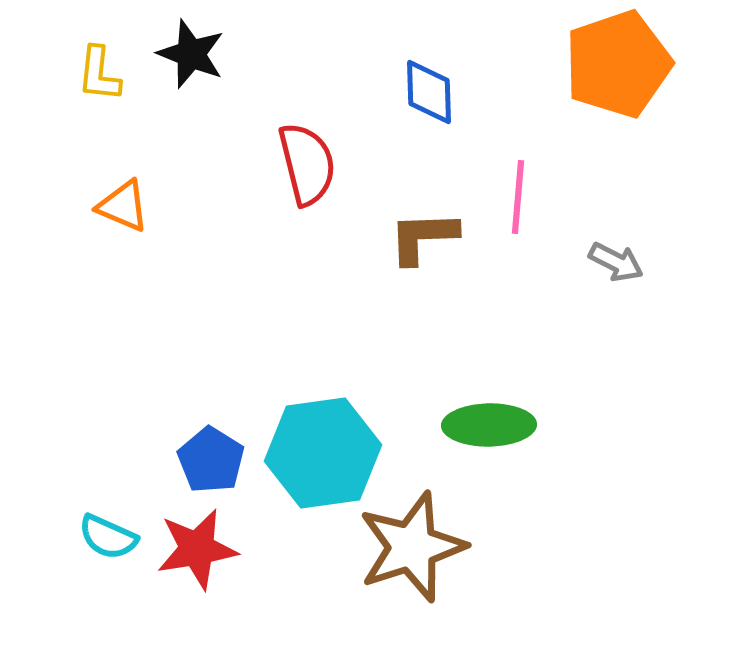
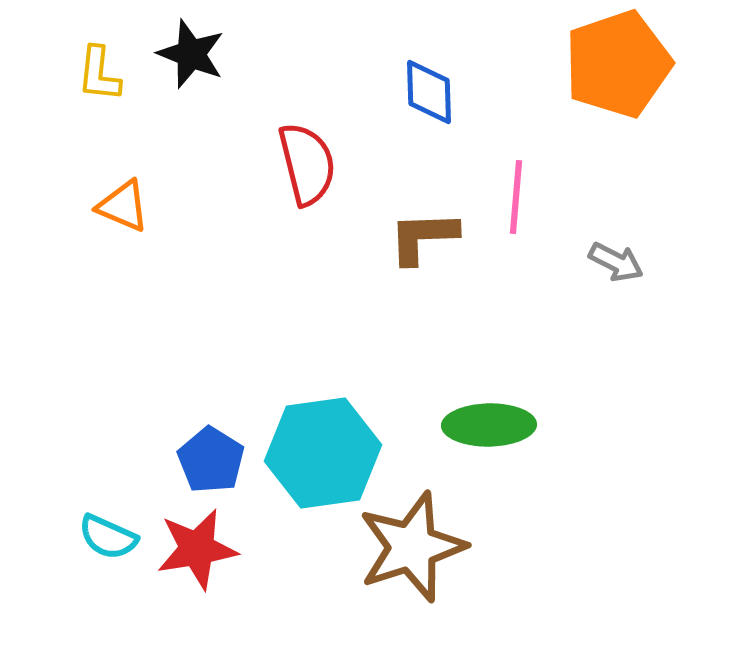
pink line: moved 2 px left
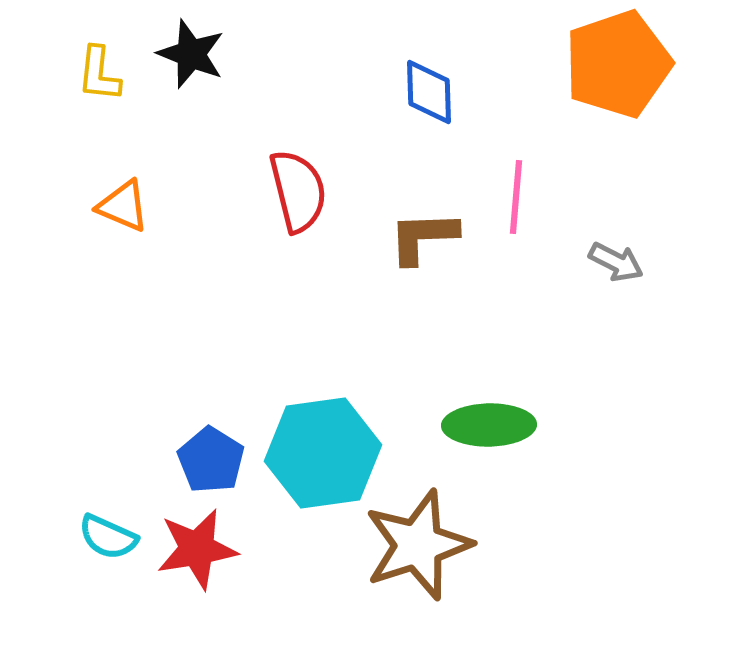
red semicircle: moved 9 px left, 27 px down
brown star: moved 6 px right, 2 px up
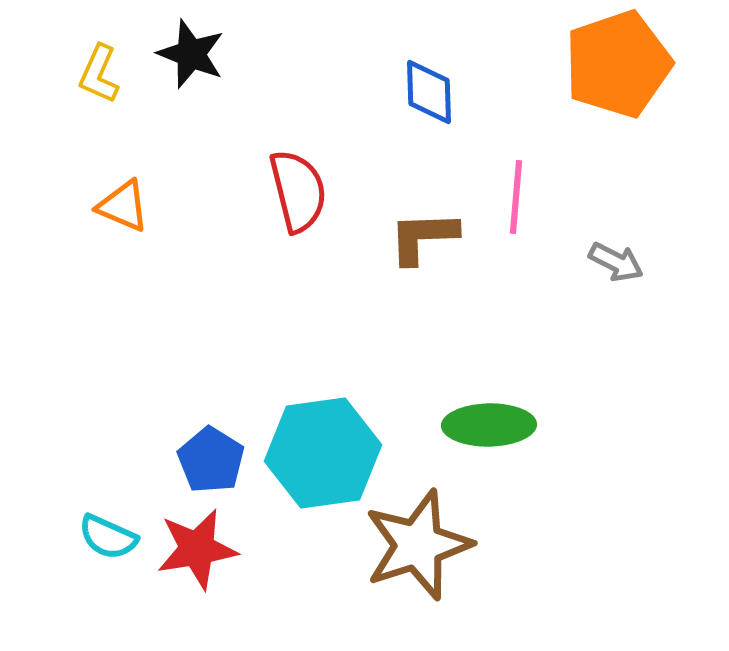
yellow L-shape: rotated 18 degrees clockwise
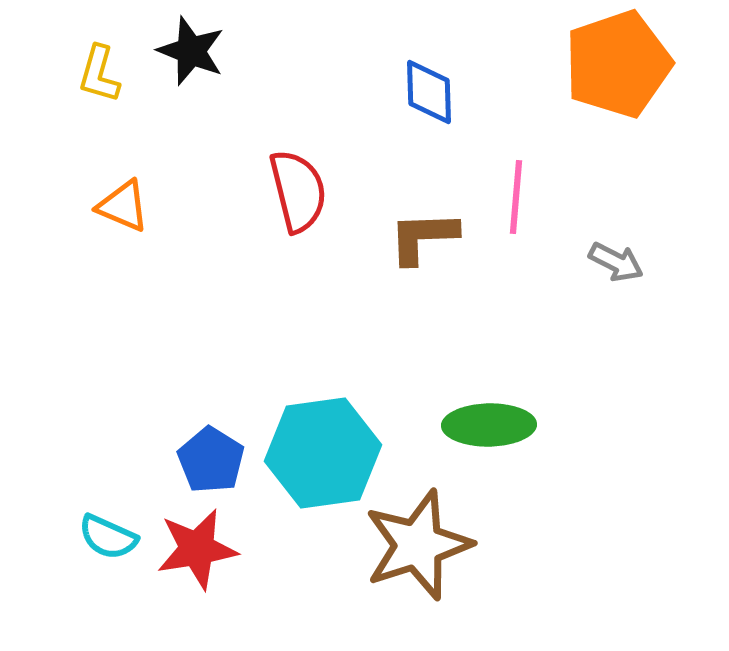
black star: moved 3 px up
yellow L-shape: rotated 8 degrees counterclockwise
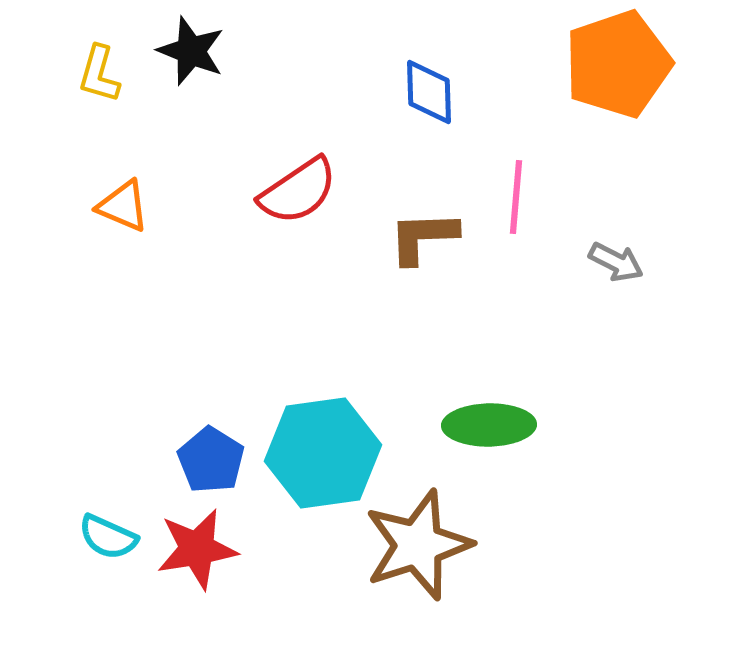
red semicircle: rotated 70 degrees clockwise
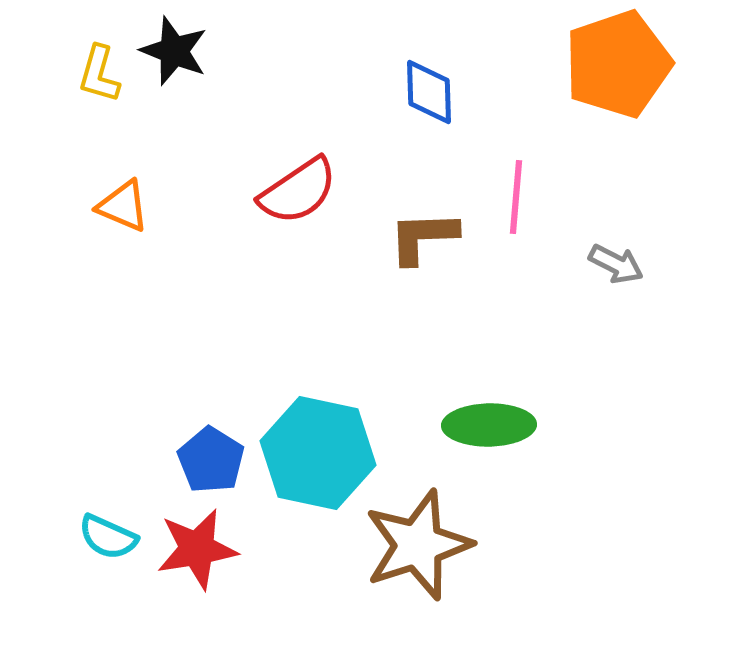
black star: moved 17 px left
gray arrow: moved 2 px down
cyan hexagon: moved 5 px left; rotated 20 degrees clockwise
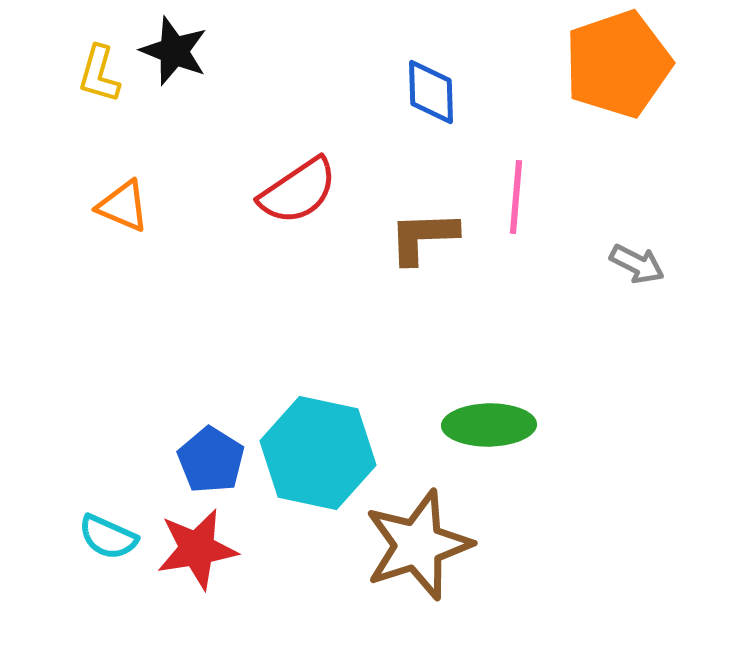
blue diamond: moved 2 px right
gray arrow: moved 21 px right
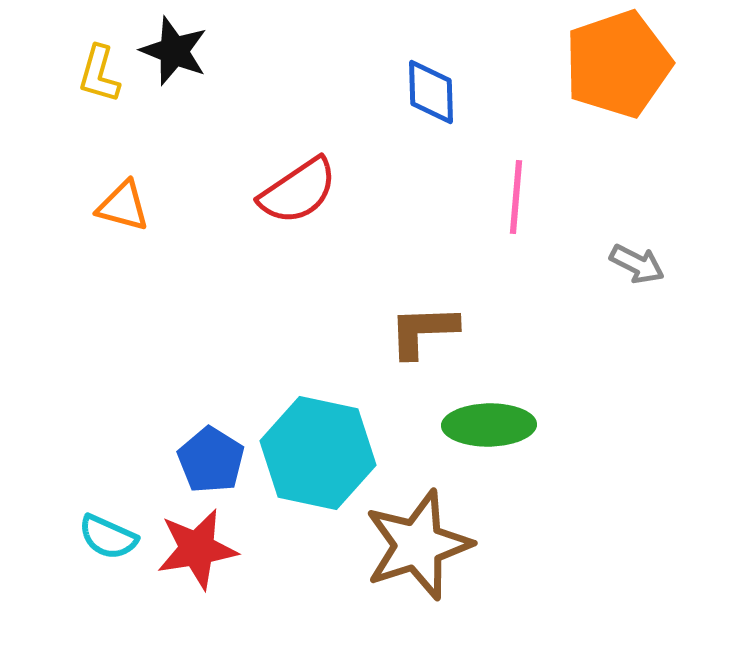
orange triangle: rotated 8 degrees counterclockwise
brown L-shape: moved 94 px down
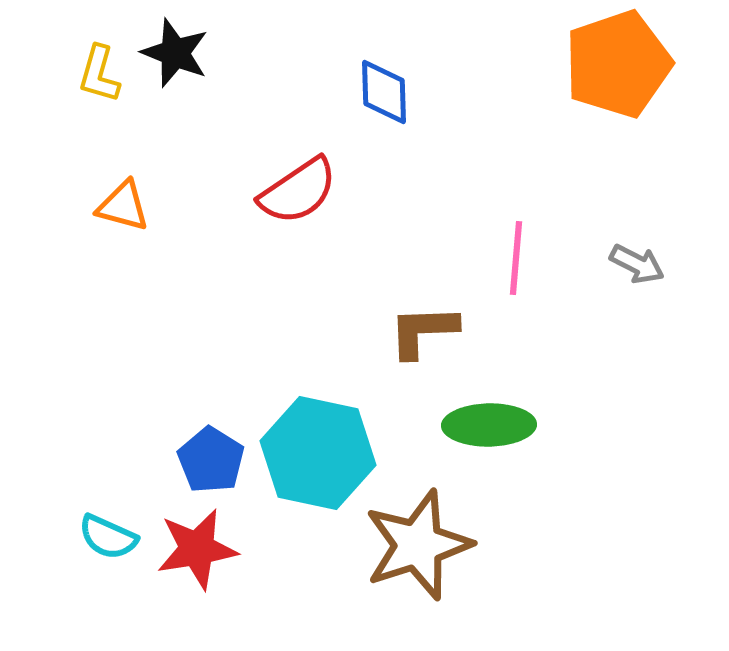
black star: moved 1 px right, 2 px down
blue diamond: moved 47 px left
pink line: moved 61 px down
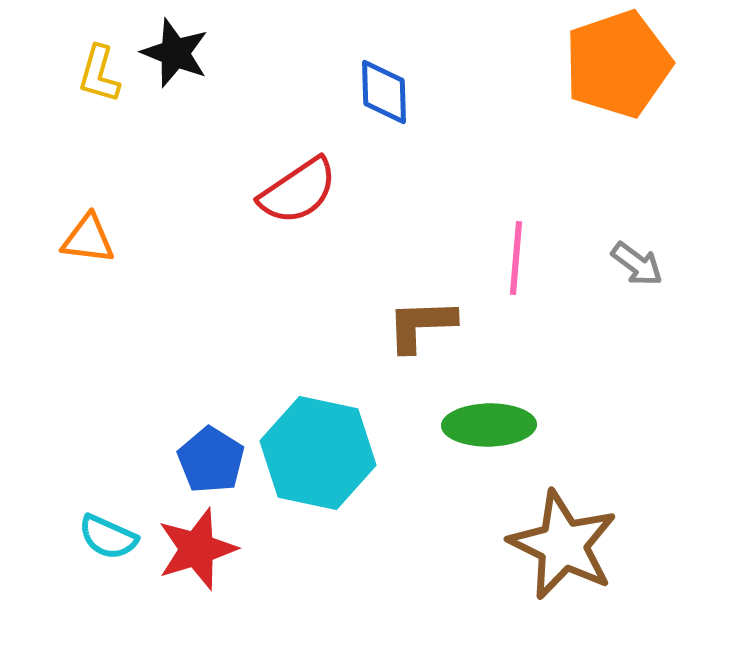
orange triangle: moved 35 px left, 33 px down; rotated 8 degrees counterclockwise
gray arrow: rotated 10 degrees clockwise
brown L-shape: moved 2 px left, 6 px up
brown star: moved 145 px right; rotated 28 degrees counterclockwise
red star: rotated 8 degrees counterclockwise
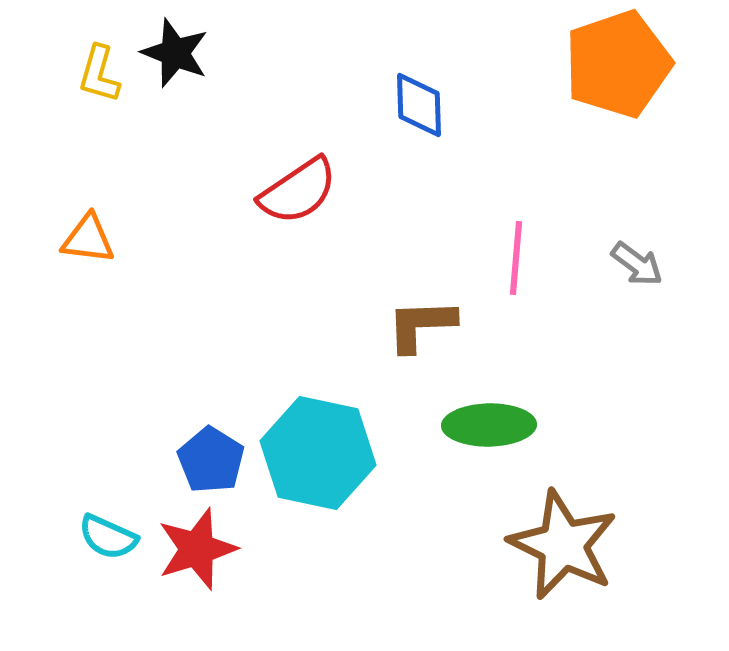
blue diamond: moved 35 px right, 13 px down
